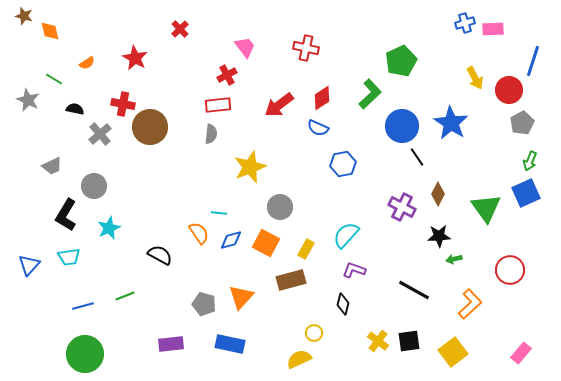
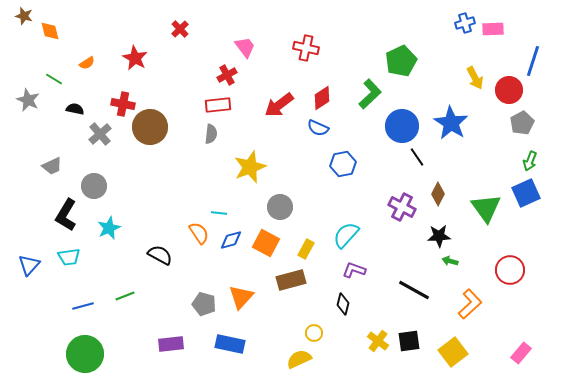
green arrow at (454, 259): moved 4 px left, 2 px down; rotated 28 degrees clockwise
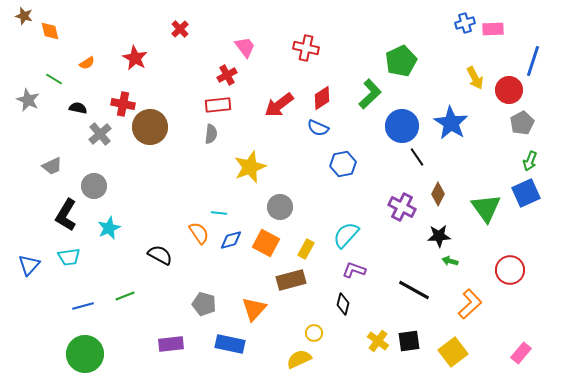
black semicircle at (75, 109): moved 3 px right, 1 px up
orange triangle at (241, 297): moved 13 px right, 12 px down
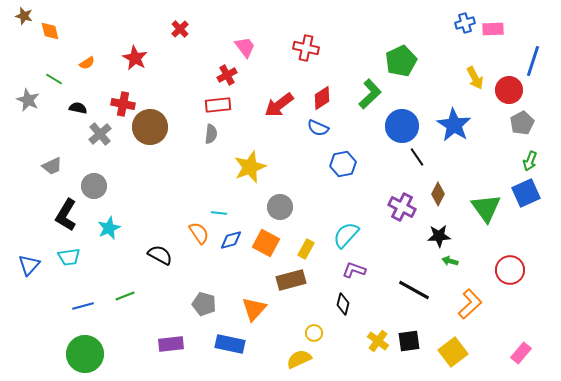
blue star at (451, 123): moved 3 px right, 2 px down
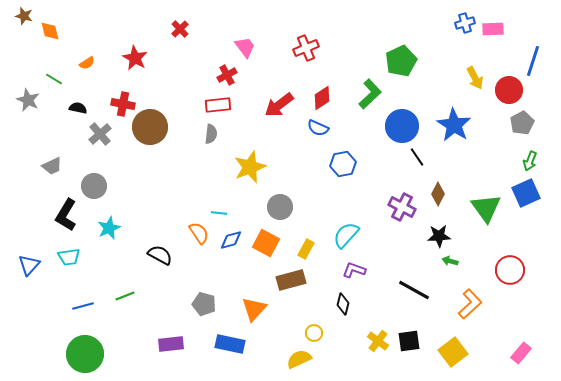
red cross at (306, 48): rotated 35 degrees counterclockwise
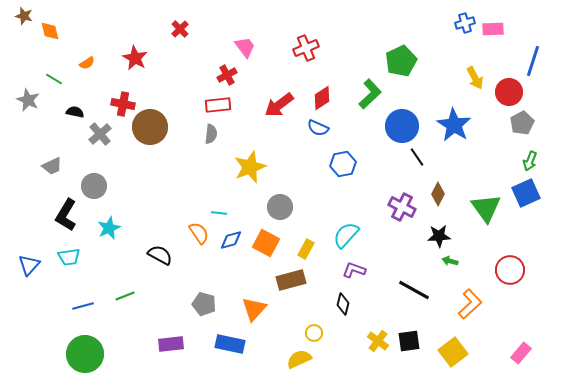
red circle at (509, 90): moved 2 px down
black semicircle at (78, 108): moved 3 px left, 4 px down
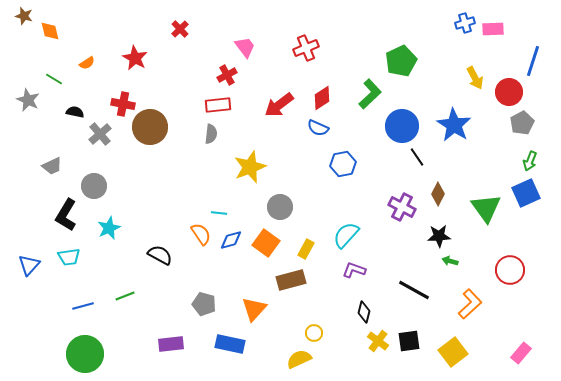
orange semicircle at (199, 233): moved 2 px right, 1 px down
orange square at (266, 243): rotated 8 degrees clockwise
black diamond at (343, 304): moved 21 px right, 8 px down
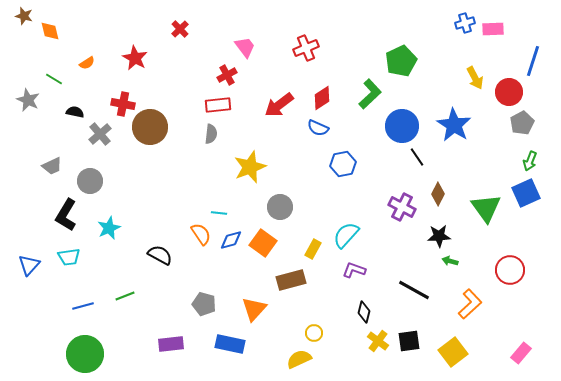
gray circle at (94, 186): moved 4 px left, 5 px up
orange square at (266, 243): moved 3 px left
yellow rectangle at (306, 249): moved 7 px right
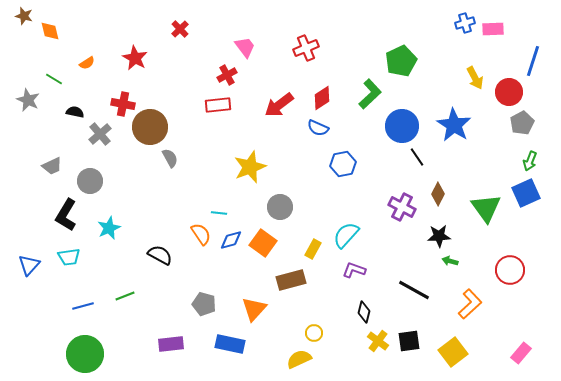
gray semicircle at (211, 134): moved 41 px left, 24 px down; rotated 36 degrees counterclockwise
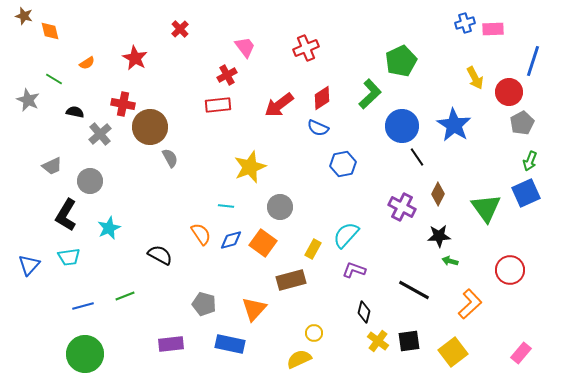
cyan line at (219, 213): moved 7 px right, 7 px up
